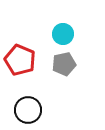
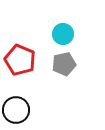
black circle: moved 12 px left
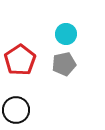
cyan circle: moved 3 px right
red pentagon: rotated 16 degrees clockwise
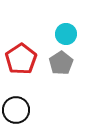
red pentagon: moved 1 px right, 1 px up
gray pentagon: moved 3 px left, 1 px up; rotated 20 degrees counterclockwise
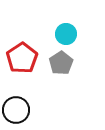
red pentagon: moved 1 px right, 1 px up
